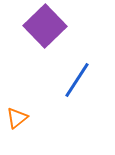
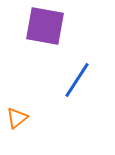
purple square: rotated 36 degrees counterclockwise
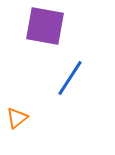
blue line: moved 7 px left, 2 px up
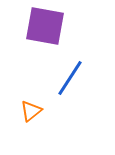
orange triangle: moved 14 px right, 7 px up
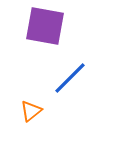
blue line: rotated 12 degrees clockwise
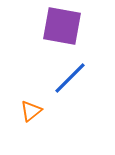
purple square: moved 17 px right
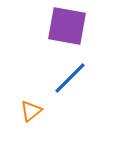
purple square: moved 5 px right
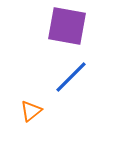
blue line: moved 1 px right, 1 px up
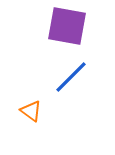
orange triangle: rotated 45 degrees counterclockwise
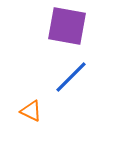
orange triangle: rotated 10 degrees counterclockwise
